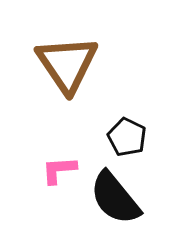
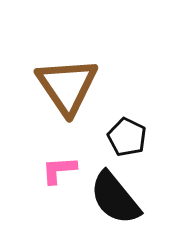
brown triangle: moved 22 px down
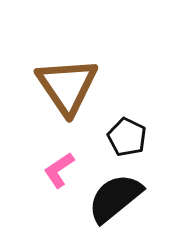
pink L-shape: rotated 30 degrees counterclockwise
black semicircle: rotated 90 degrees clockwise
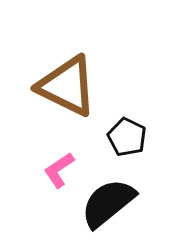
brown triangle: rotated 30 degrees counterclockwise
black semicircle: moved 7 px left, 5 px down
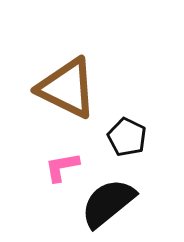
brown triangle: moved 2 px down
pink L-shape: moved 3 px right, 3 px up; rotated 24 degrees clockwise
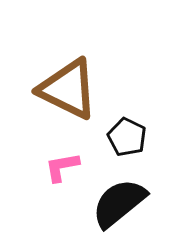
brown triangle: moved 1 px right, 1 px down
black semicircle: moved 11 px right
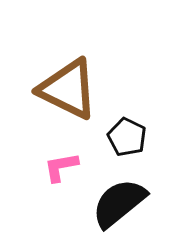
pink L-shape: moved 1 px left
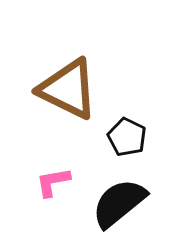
pink L-shape: moved 8 px left, 15 px down
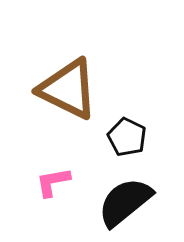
black semicircle: moved 6 px right, 1 px up
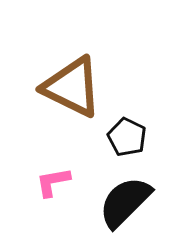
brown triangle: moved 4 px right, 2 px up
black semicircle: rotated 6 degrees counterclockwise
